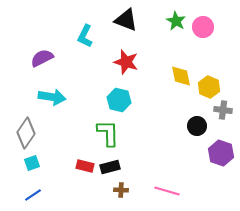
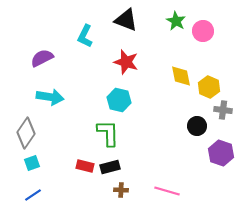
pink circle: moved 4 px down
cyan arrow: moved 2 px left
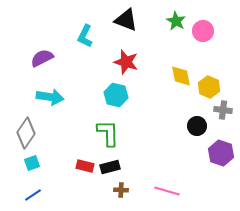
cyan hexagon: moved 3 px left, 5 px up
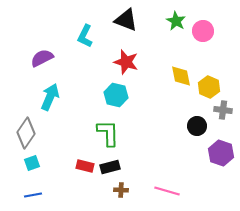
cyan arrow: rotated 76 degrees counterclockwise
blue line: rotated 24 degrees clockwise
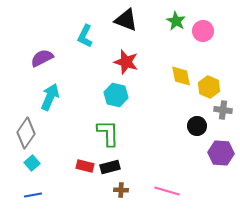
purple hexagon: rotated 15 degrees counterclockwise
cyan square: rotated 21 degrees counterclockwise
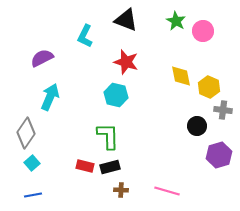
green L-shape: moved 3 px down
purple hexagon: moved 2 px left, 2 px down; rotated 20 degrees counterclockwise
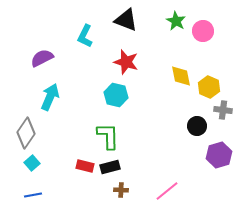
pink line: rotated 55 degrees counterclockwise
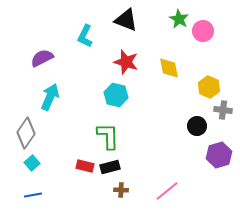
green star: moved 3 px right, 2 px up
yellow diamond: moved 12 px left, 8 px up
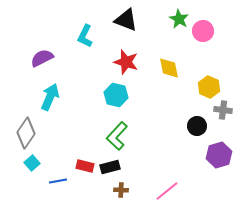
green L-shape: moved 9 px right; rotated 136 degrees counterclockwise
blue line: moved 25 px right, 14 px up
